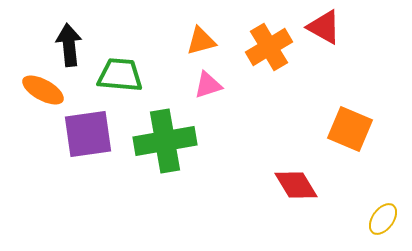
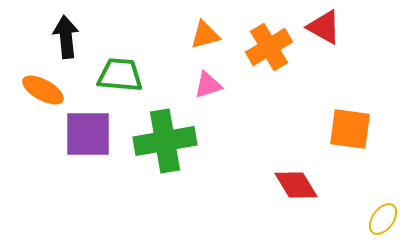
orange triangle: moved 4 px right, 6 px up
black arrow: moved 3 px left, 8 px up
orange square: rotated 15 degrees counterclockwise
purple square: rotated 8 degrees clockwise
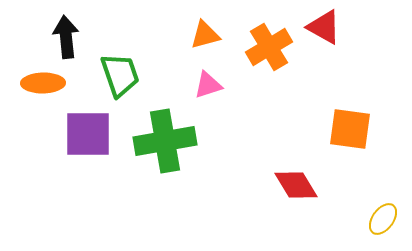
green trapezoid: rotated 66 degrees clockwise
orange ellipse: moved 7 px up; rotated 30 degrees counterclockwise
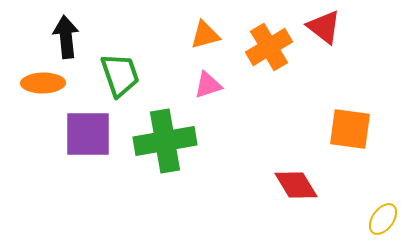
red triangle: rotated 9 degrees clockwise
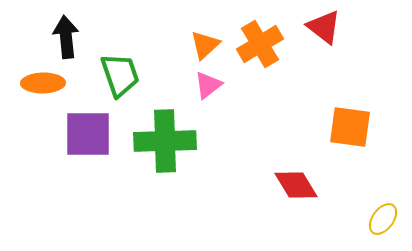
orange triangle: moved 10 px down; rotated 28 degrees counterclockwise
orange cross: moved 9 px left, 3 px up
pink triangle: rotated 20 degrees counterclockwise
orange square: moved 2 px up
green cross: rotated 8 degrees clockwise
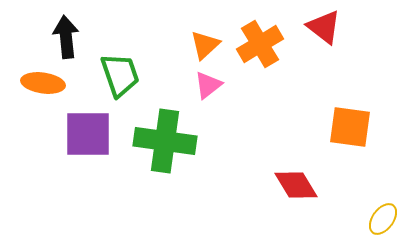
orange ellipse: rotated 9 degrees clockwise
green cross: rotated 10 degrees clockwise
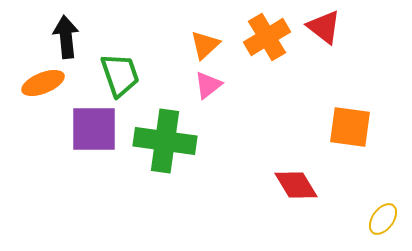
orange cross: moved 7 px right, 7 px up
orange ellipse: rotated 30 degrees counterclockwise
purple square: moved 6 px right, 5 px up
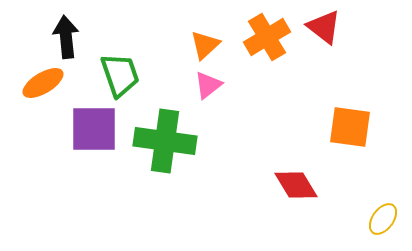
orange ellipse: rotated 9 degrees counterclockwise
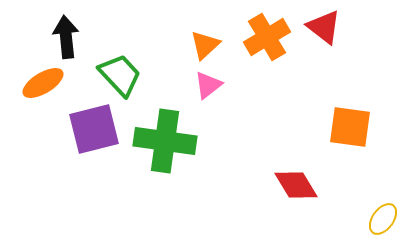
green trapezoid: rotated 24 degrees counterclockwise
purple square: rotated 14 degrees counterclockwise
